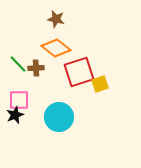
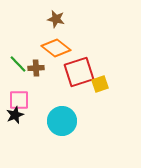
cyan circle: moved 3 px right, 4 px down
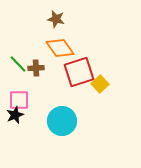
orange diamond: moved 4 px right; rotated 16 degrees clockwise
yellow square: rotated 24 degrees counterclockwise
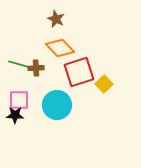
brown star: rotated 12 degrees clockwise
orange diamond: rotated 8 degrees counterclockwise
green line: rotated 30 degrees counterclockwise
yellow square: moved 4 px right
black star: rotated 24 degrees clockwise
cyan circle: moved 5 px left, 16 px up
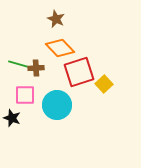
pink square: moved 6 px right, 5 px up
black star: moved 3 px left, 3 px down; rotated 18 degrees clockwise
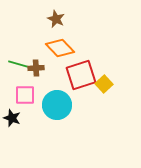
red square: moved 2 px right, 3 px down
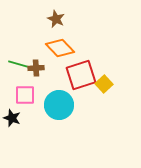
cyan circle: moved 2 px right
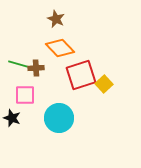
cyan circle: moved 13 px down
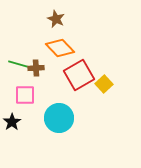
red square: moved 2 px left; rotated 12 degrees counterclockwise
black star: moved 4 px down; rotated 18 degrees clockwise
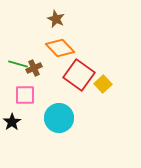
brown cross: moved 2 px left; rotated 21 degrees counterclockwise
red square: rotated 24 degrees counterclockwise
yellow square: moved 1 px left
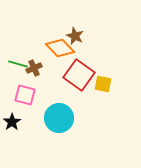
brown star: moved 19 px right, 17 px down
yellow square: rotated 36 degrees counterclockwise
pink square: rotated 15 degrees clockwise
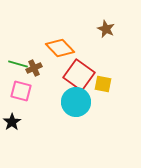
brown star: moved 31 px right, 7 px up
pink square: moved 4 px left, 4 px up
cyan circle: moved 17 px right, 16 px up
